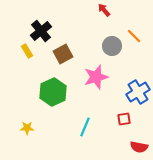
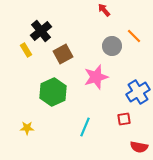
yellow rectangle: moved 1 px left, 1 px up
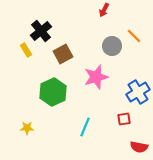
red arrow: rotated 112 degrees counterclockwise
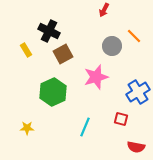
black cross: moved 8 px right; rotated 25 degrees counterclockwise
red square: moved 3 px left; rotated 24 degrees clockwise
red semicircle: moved 3 px left
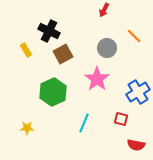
gray circle: moved 5 px left, 2 px down
pink star: moved 1 px right, 2 px down; rotated 20 degrees counterclockwise
cyan line: moved 1 px left, 4 px up
red semicircle: moved 2 px up
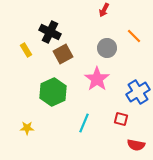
black cross: moved 1 px right, 1 px down
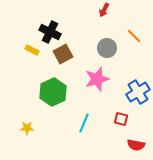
yellow rectangle: moved 6 px right; rotated 32 degrees counterclockwise
pink star: rotated 20 degrees clockwise
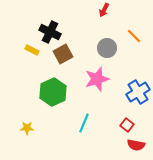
red square: moved 6 px right, 6 px down; rotated 24 degrees clockwise
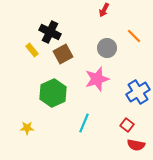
yellow rectangle: rotated 24 degrees clockwise
green hexagon: moved 1 px down
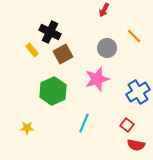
green hexagon: moved 2 px up
